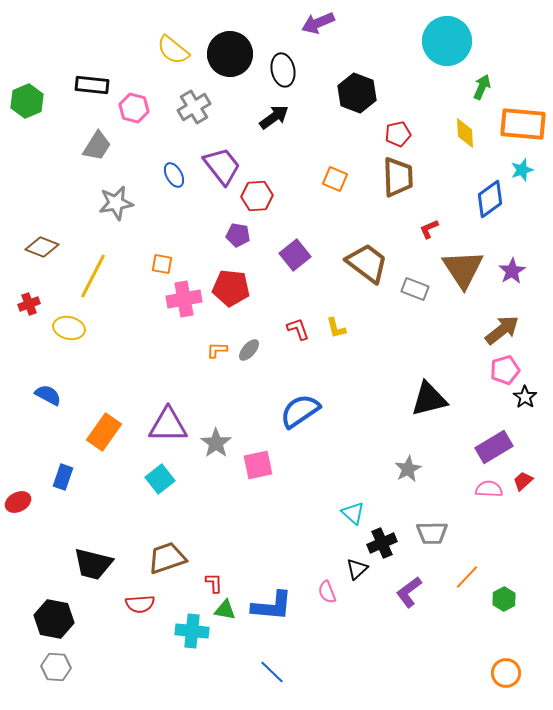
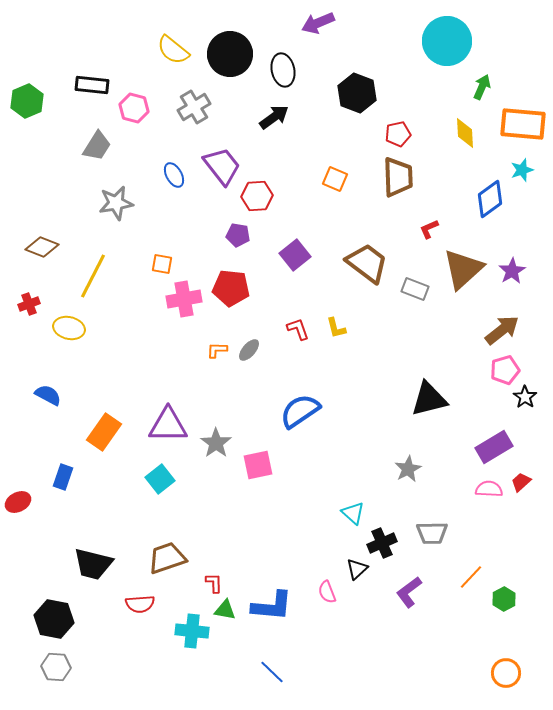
brown triangle at (463, 269): rotated 21 degrees clockwise
red trapezoid at (523, 481): moved 2 px left, 1 px down
orange line at (467, 577): moved 4 px right
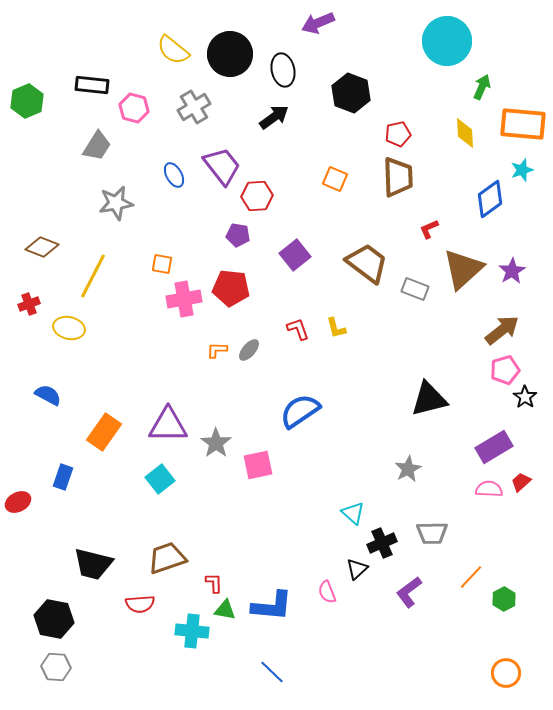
black hexagon at (357, 93): moved 6 px left
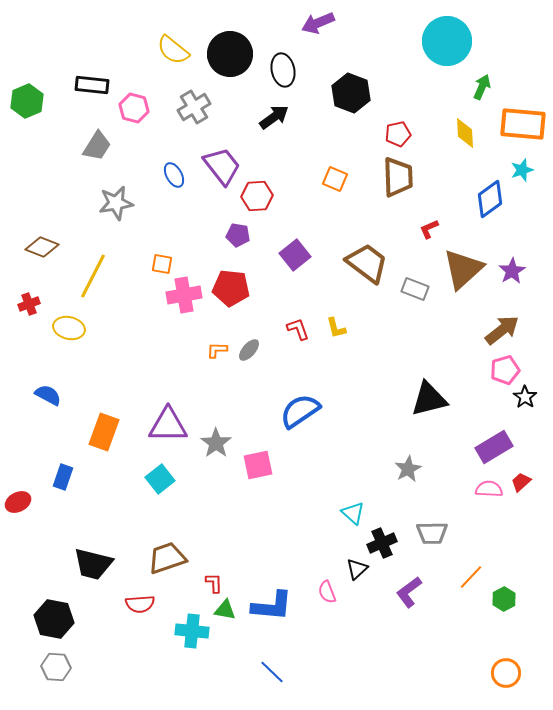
pink cross at (184, 299): moved 4 px up
orange rectangle at (104, 432): rotated 15 degrees counterclockwise
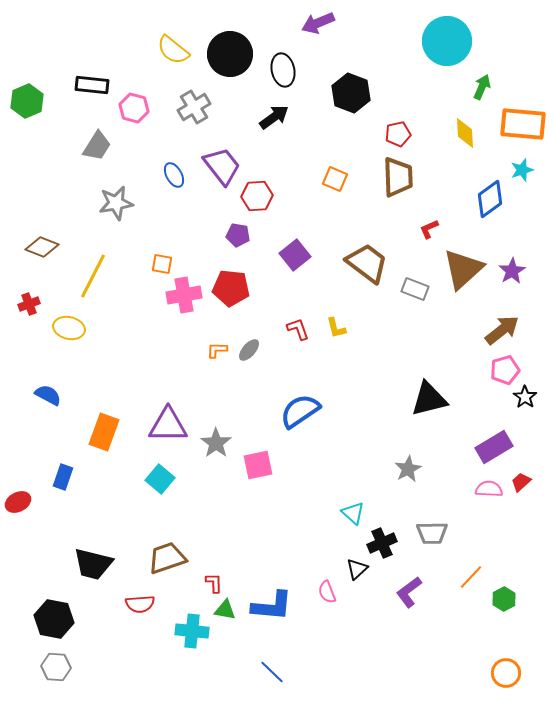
cyan square at (160, 479): rotated 12 degrees counterclockwise
